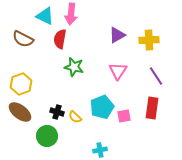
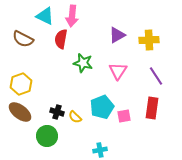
pink arrow: moved 1 px right, 2 px down
red semicircle: moved 1 px right
green star: moved 9 px right, 4 px up
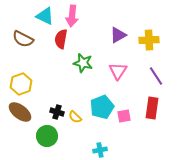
purple triangle: moved 1 px right
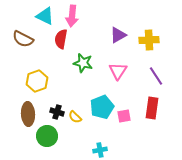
yellow hexagon: moved 16 px right, 3 px up
brown ellipse: moved 8 px right, 2 px down; rotated 50 degrees clockwise
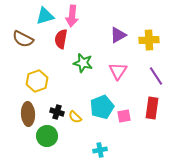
cyan triangle: rotated 42 degrees counterclockwise
